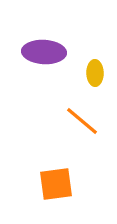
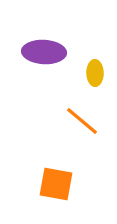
orange square: rotated 18 degrees clockwise
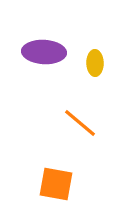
yellow ellipse: moved 10 px up
orange line: moved 2 px left, 2 px down
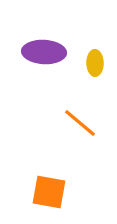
orange square: moved 7 px left, 8 px down
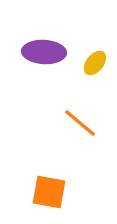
yellow ellipse: rotated 40 degrees clockwise
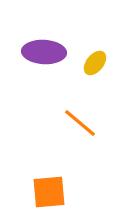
orange square: rotated 15 degrees counterclockwise
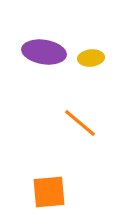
purple ellipse: rotated 6 degrees clockwise
yellow ellipse: moved 4 px left, 5 px up; rotated 45 degrees clockwise
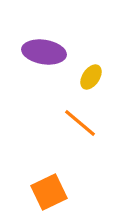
yellow ellipse: moved 19 px down; rotated 50 degrees counterclockwise
orange square: rotated 21 degrees counterclockwise
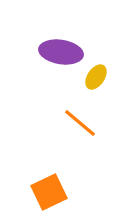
purple ellipse: moved 17 px right
yellow ellipse: moved 5 px right
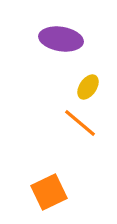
purple ellipse: moved 13 px up
yellow ellipse: moved 8 px left, 10 px down
